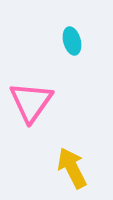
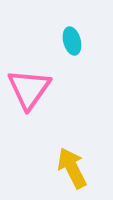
pink triangle: moved 2 px left, 13 px up
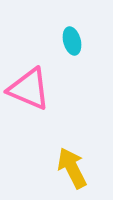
pink triangle: rotated 42 degrees counterclockwise
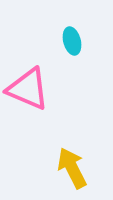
pink triangle: moved 1 px left
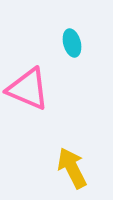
cyan ellipse: moved 2 px down
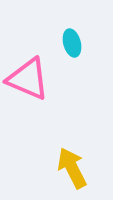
pink triangle: moved 10 px up
